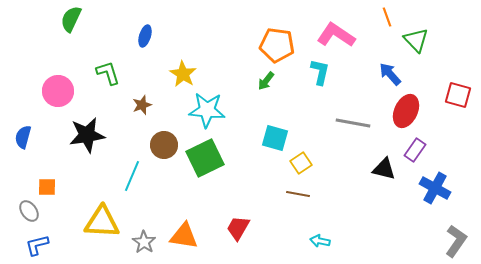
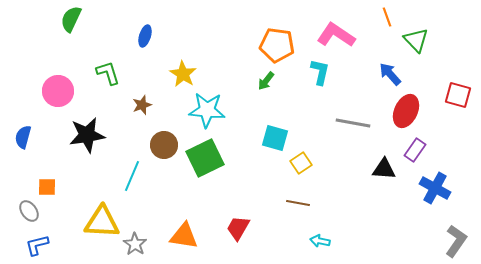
black triangle: rotated 10 degrees counterclockwise
brown line: moved 9 px down
gray star: moved 9 px left, 2 px down
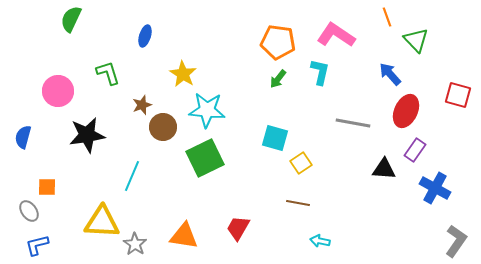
orange pentagon: moved 1 px right, 3 px up
green arrow: moved 12 px right, 2 px up
brown circle: moved 1 px left, 18 px up
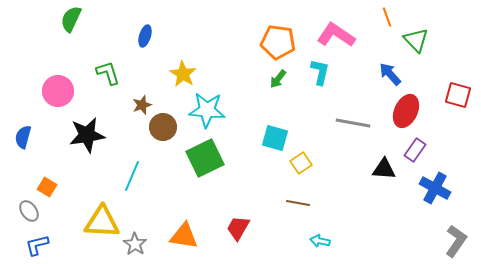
orange square: rotated 30 degrees clockwise
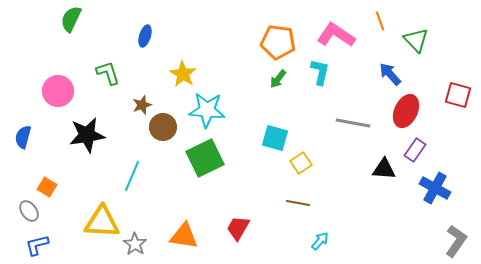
orange line: moved 7 px left, 4 px down
cyan arrow: rotated 120 degrees clockwise
